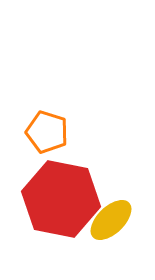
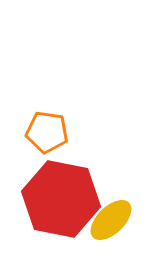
orange pentagon: rotated 9 degrees counterclockwise
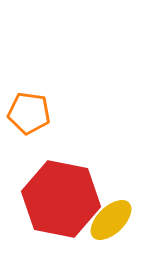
orange pentagon: moved 18 px left, 19 px up
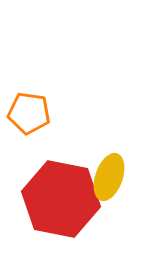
yellow ellipse: moved 2 px left, 43 px up; rotated 27 degrees counterclockwise
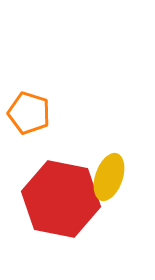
orange pentagon: rotated 9 degrees clockwise
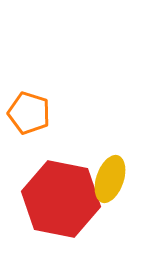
yellow ellipse: moved 1 px right, 2 px down
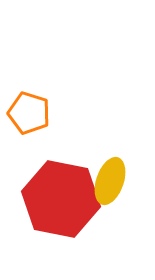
yellow ellipse: moved 2 px down
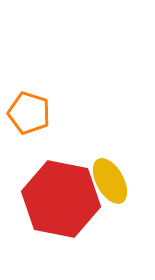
yellow ellipse: rotated 48 degrees counterclockwise
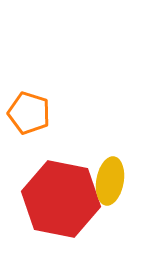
yellow ellipse: rotated 39 degrees clockwise
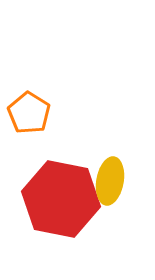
orange pentagon: rotated 15 degrees clockwise
